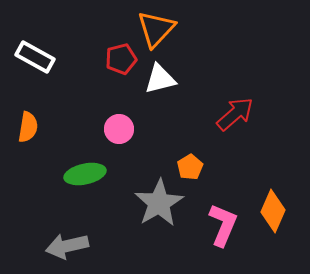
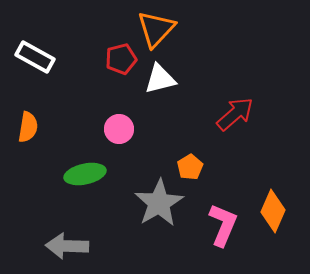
gray arrow: rotated 15 degrees clockwise
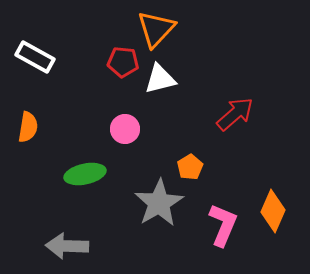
red pentagon: moved 2 px right, 3 px down; rotated 20 degrees clockwise
pink circle: moved 6 px right
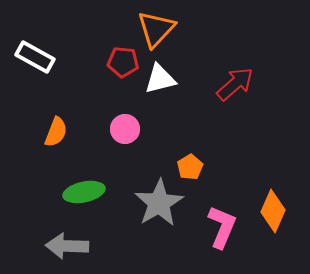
red arrow: moved 30 px up
orange semicircle: moved 28 px right, 5 px down; rotated 12 degrees clockwise
green ellipse: moved 1 px left, 18 px down
pink L-shape: moved 1 px left, 2 px down
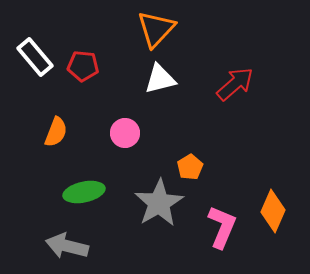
white rectangle: rotated 21 degrees clockwise
red pentagon: moved 40 px left, 4 px down
pink circle: moved 4 px down
gray arrow: rotated 12 degrees clockwise
